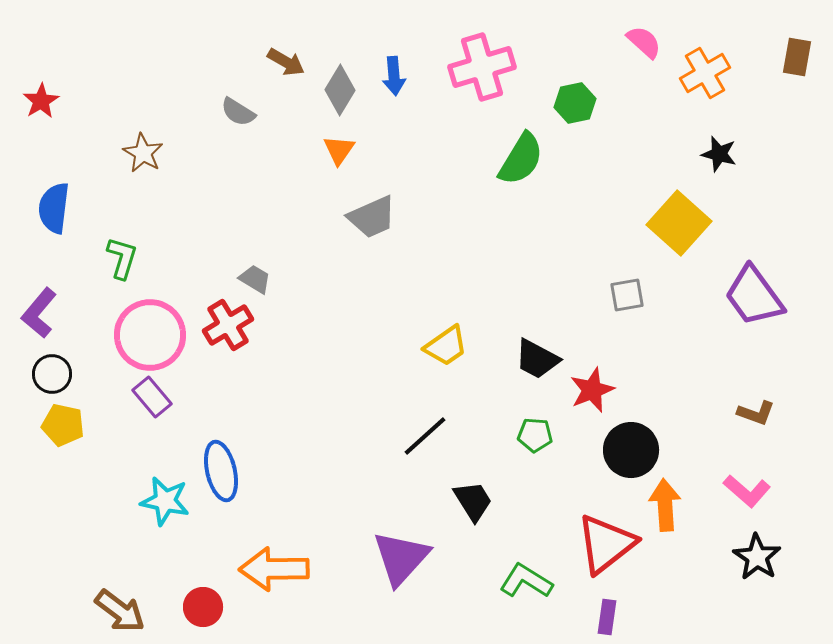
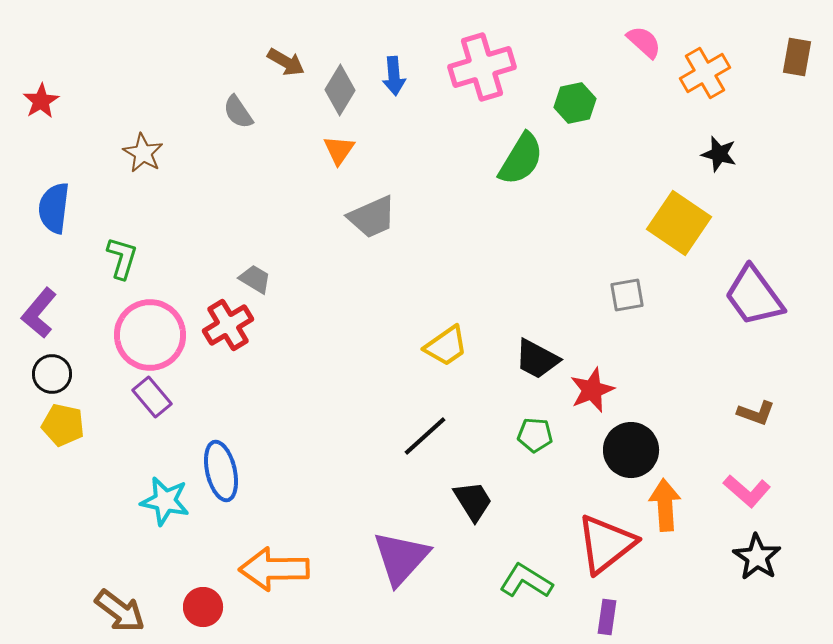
gray semicircle at (238, 112): rotated 24 degrees clockwise
yellow square at (679, 223): rotated 8 degrees counterclockwise
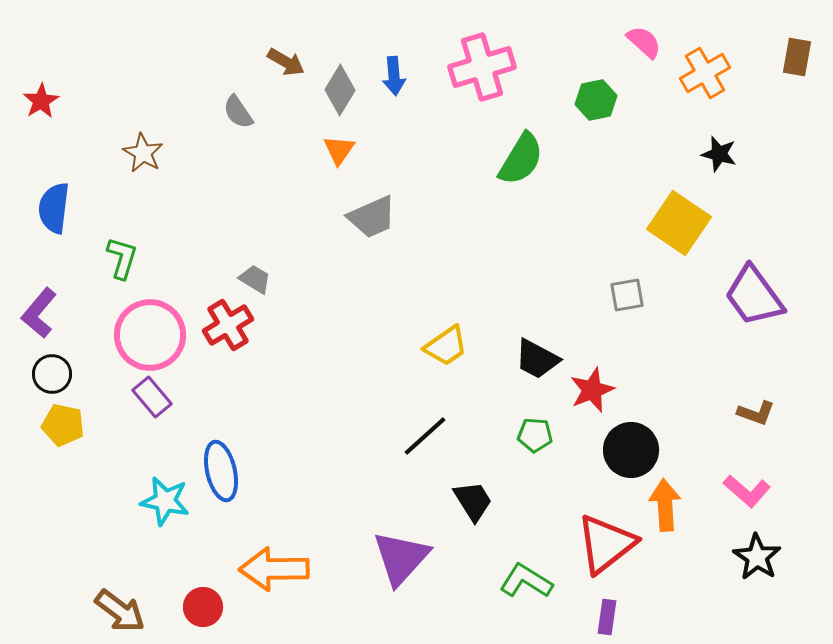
green hexagon at (575, 103): moved 21 px right, 3 px up
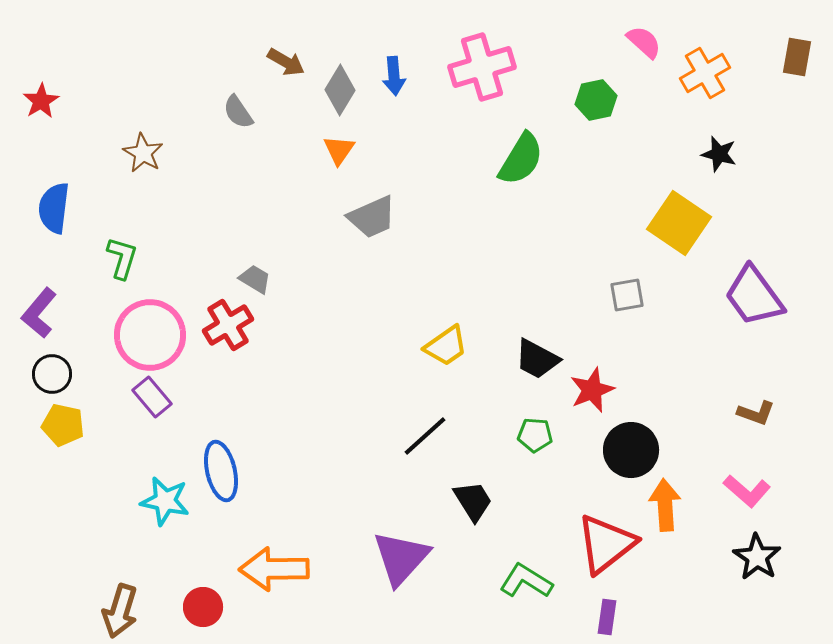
brown arrow at (120, 611): rotated 70 degrees clockwise
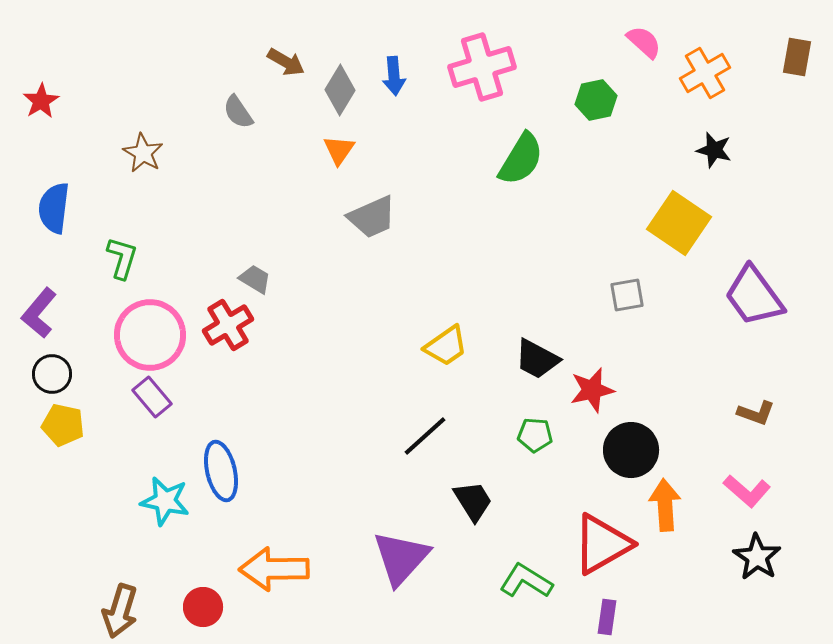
black star at (719, 154): moved 5 px left, 4 px up
red star at (592, 390): rotated 9 degrees clockwise
red triangle at (606, 544): moved 4 px left; rotated 8 degrees clockwise
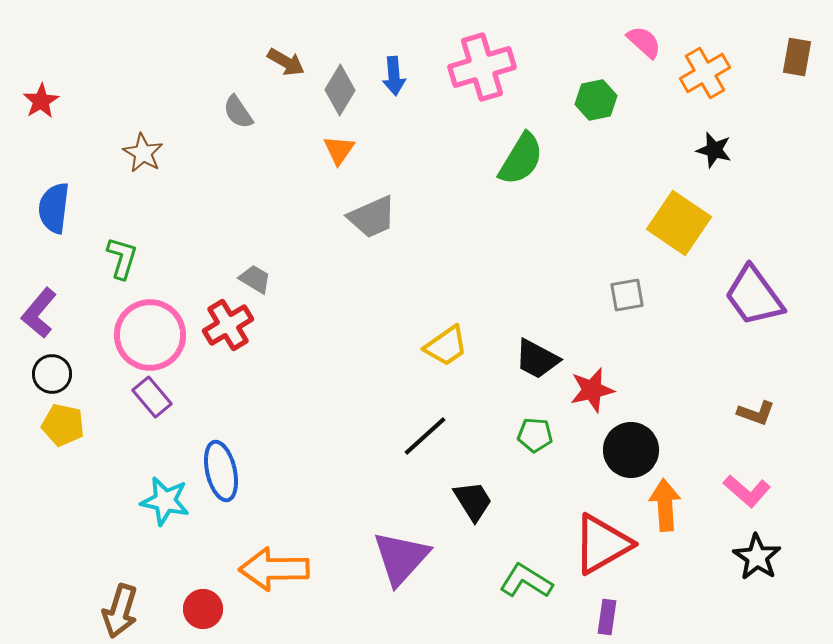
red circle at (203, 607): moved 2 px down
